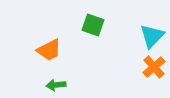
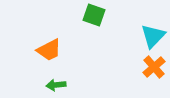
green square: moved 1 px right, 10 px up
cyan triangle: moved 1 px right
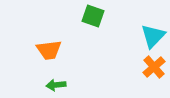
green square: moved 1 px left, 1 px down
orange trapezoid: rotated 20 degrees clockwise
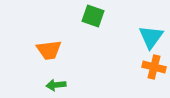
cyan triangle: moved 2 px left, 1 px down; rotated 8 degrees counterclockwise
orange cross: rotated 35 degrees counterclockwise
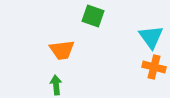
cyan triangle: rotated 12 degrees counterclockwise
orange trapezoid: moved 13 px right
green arrow: rotated 90 degrees clockwise
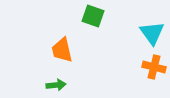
cyan triangle: moved 1 px right, 4 px up
orange trapezoid: rotated 84 degrees clockwise
green arrow: rotated 90 degrees clockwise
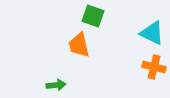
cyan triangle: rotated 28 degrees counterclockwise
orange trapezoid: moved 17 px right, 5 px up
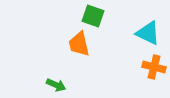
cyan triangle: moved 4 px left
orange trapezoid: moved 1 px up
green arrow: rotated 30 degrees clockwise
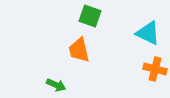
green square: moved 3 px left
orange trapezoid: moved 6 px down
orange cross: moved 1 px right, 2 px down
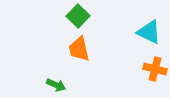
green square: moved 12 px left; rotated 25 degrees clockwise
cyan triangle: moved 1 px right, 1 px up
orange trapezoid: moved 1 px up
